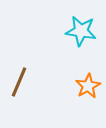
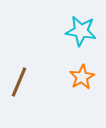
orange star: moved 6 px left, 9 px up
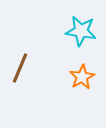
brown line: moved 1 px right, 14 px up
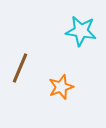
orange star: moved 21 px left, 10 px down; rotated 10 degrees clockwise
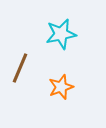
cyan star: moved 20 px left, 3 px down; rotated 20 degrees counterclockwise
